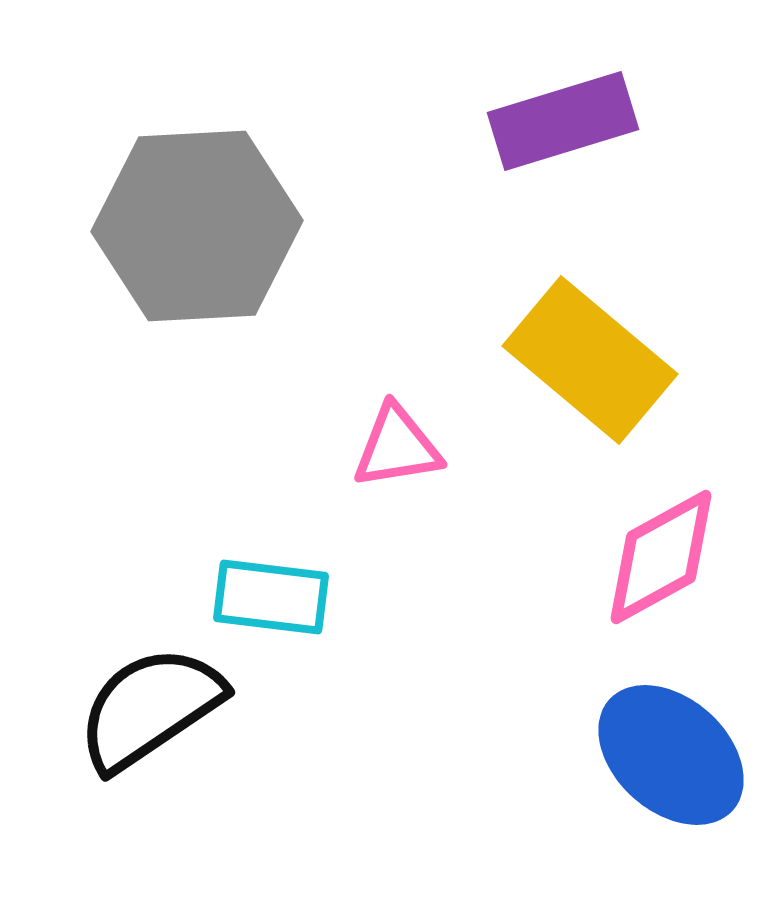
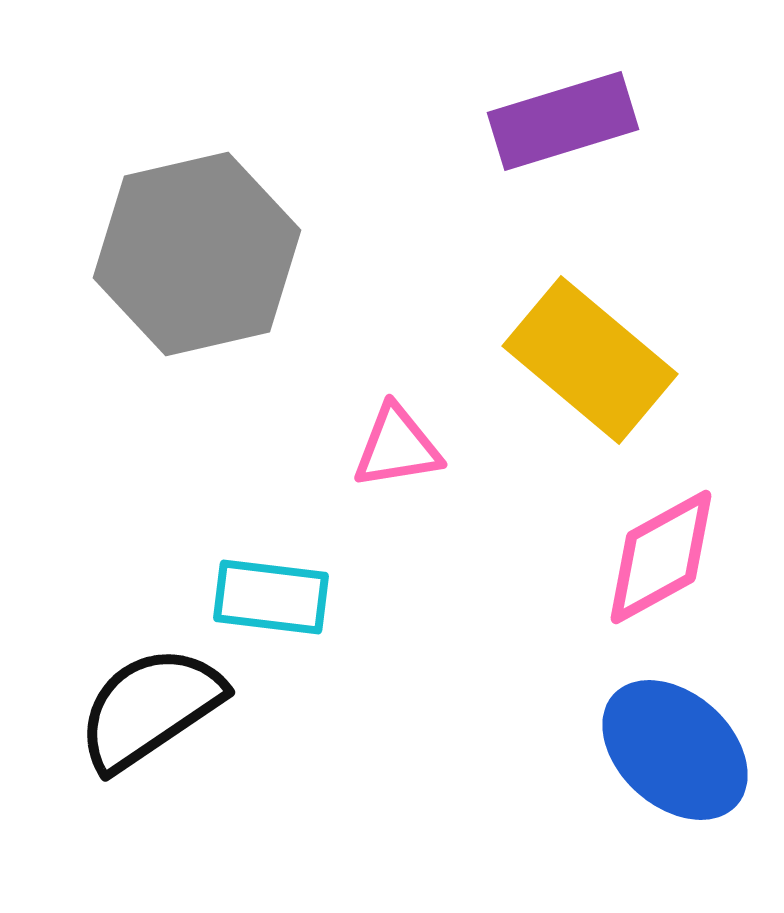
gray hexagon: moved 28 px down; rotated 10 degrees counterclockwise
blue ellipse: moved 4 px right, 5 px up
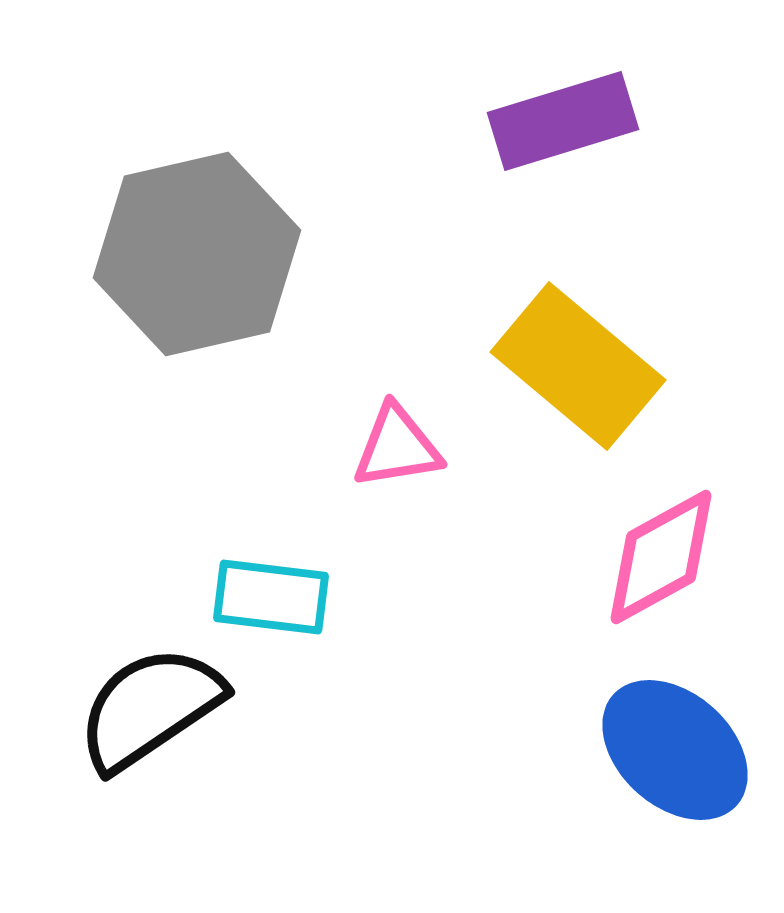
yellow rectangle: moved 12 px left, 6 px down
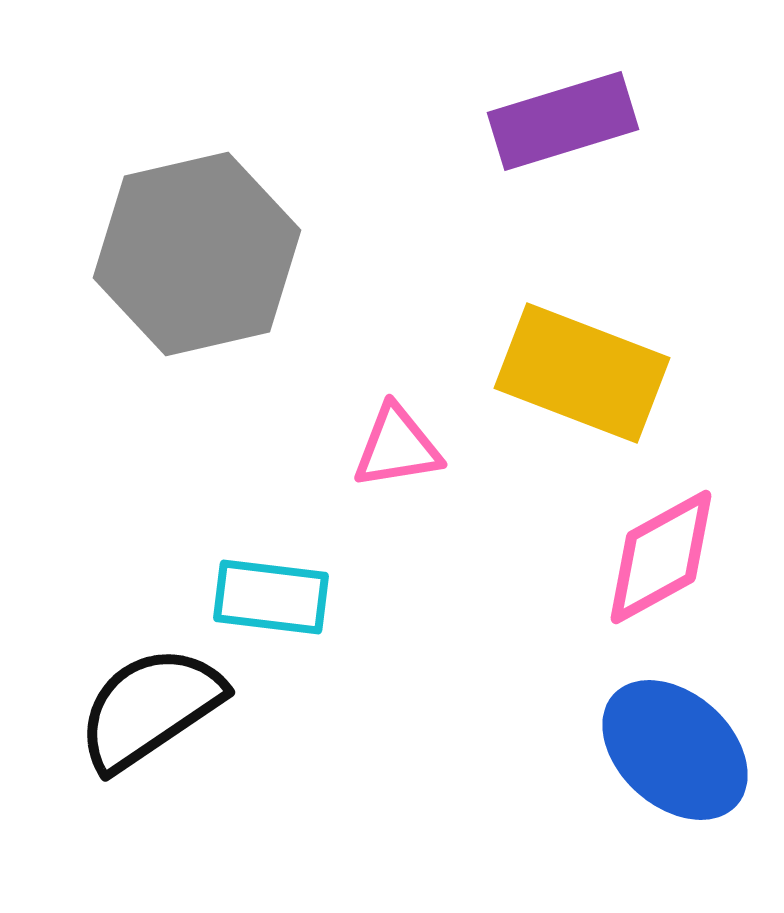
yellow rectangle: moved 4 px right, 7 px down; rotated 19 degrees counterclockwise
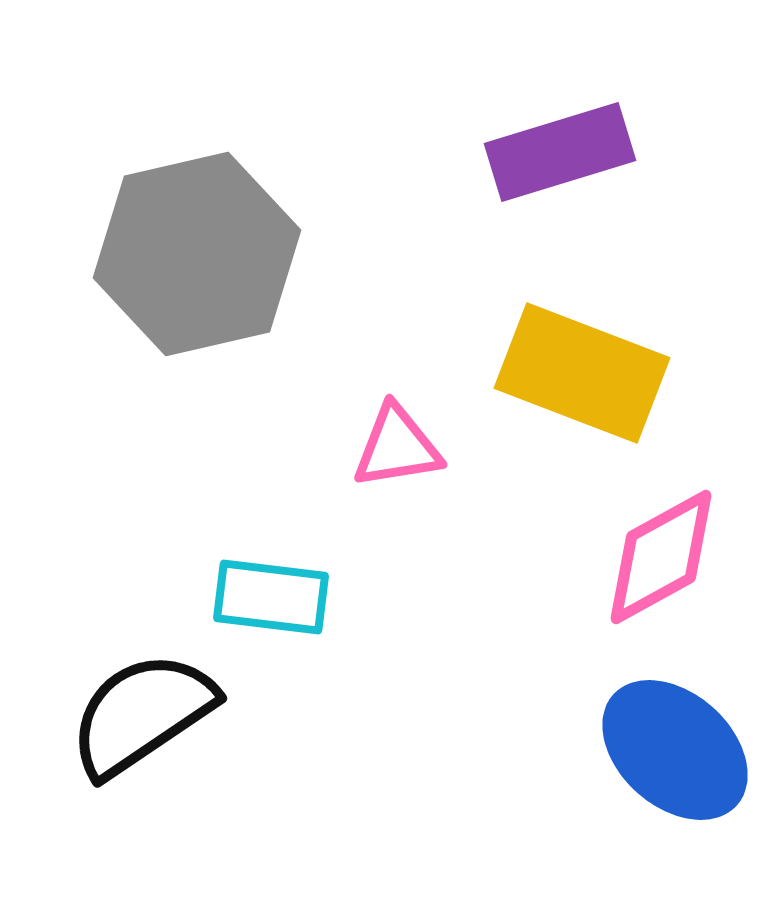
purple rectangle: moved 3 px left, 31 px down
black semicircle: moved 8 px left, 6 px down
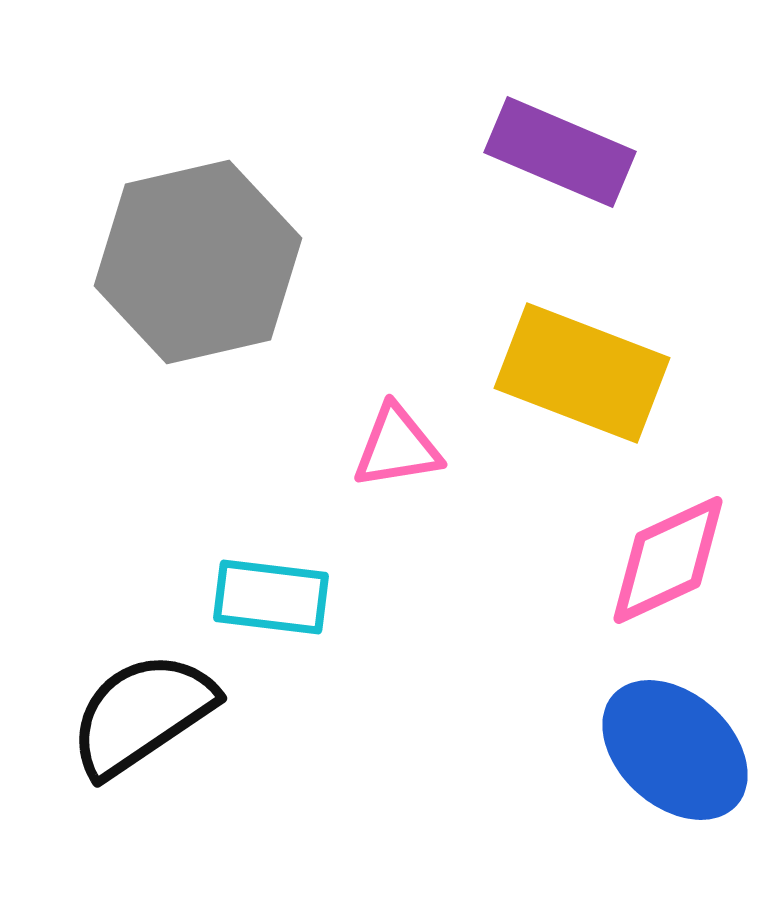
purple rectangle: rotated 40 degrees clockwise
gray hexagon: moved 1 px right, 8 px down
pink diamond: moved 7 px right, 3 px down; rotated 4 degrees clockwise
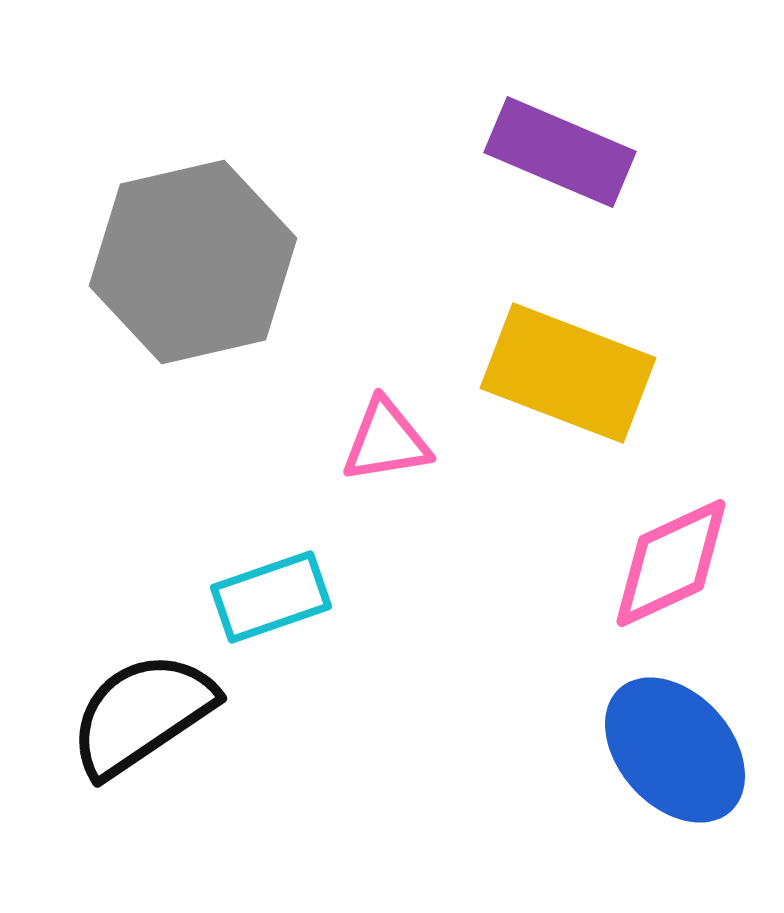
gray hexagon: moved 5 px left
yellow rectangle: moved 14 px left
pink triangle: moved 11 px left, 6 px up
pink diamond: moved 3 px right, 3 px down
cyan rectangle: rotated 26 degrees counterclockwise
blue ellipse: rotated 6 degrees clockwise
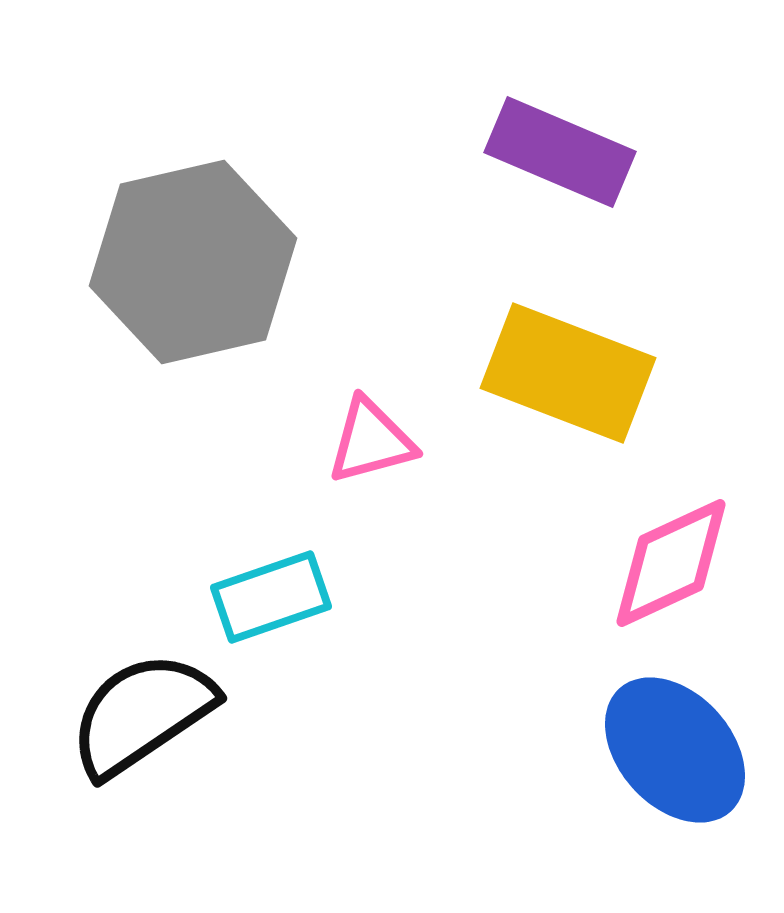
pink triangle: moved 15 px left; rotated 6 degrees counterclockwise
